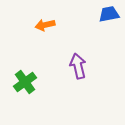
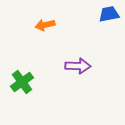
purple arrow: rotated 105 degrees clockwise
green cross: moved 3 px left
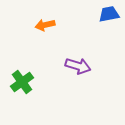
purple arrow: rotated 15 degrees clockwise
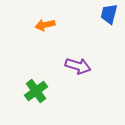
blue trapezoid: rotated 65 degrees counterclockwise
green cross: moved 14 px right, 9 px down
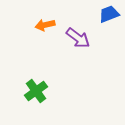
blue trapezoid: rotated 55 degrees clockwise
purple arrow: moved 28 px up; rotated 20 degrees clockwise
